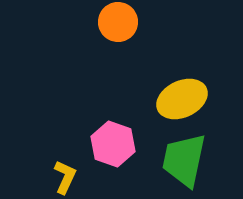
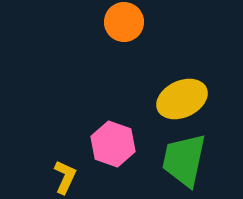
orange circle: moved 6 px right
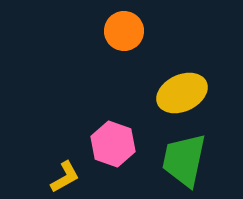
orange circle: moved 9 px down
yellow ellipse: moved 6 px up
yellow L-shape: rotated 36 degrees clockwise
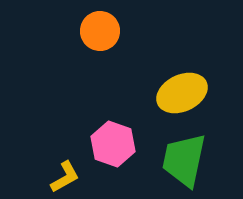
orange circle: moved 24 px left
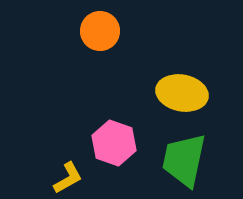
yellow ellipse: rotated 36 degrees clockwise
pink hexagon: moved 1 px right, 1 px up
yellow L-shape: moved 3 px right, 1 px down
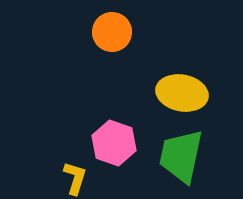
orange circle: moved 12 px right, 1 px down
green trapezoid: moved 3 px left, 4 px up
yellow L-shape: moved 7 px right; rotated 44 degrees counterclockwise
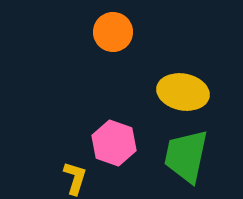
orange circle: moved 1 px right
yellow ellipse: moved 1 px right, 1 px up
green trapezoid: moved 5 px right
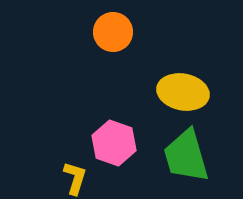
green trapezoid: rotated 28 degrees counterclockwise
